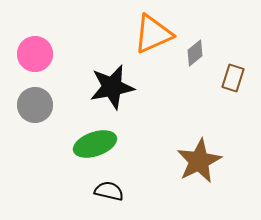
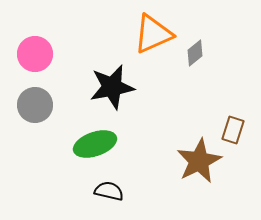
brown rectangle: moved 52 px down
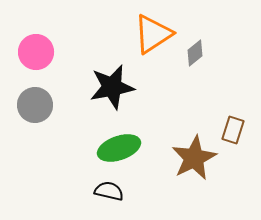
orange triangle: rotated 9 degrees counterclockwise
pink circle: moved 1 px right, 2 px up
green ellipse: moved 24 px right, 4 px down
brown star: moved 5 px left, 3 px up
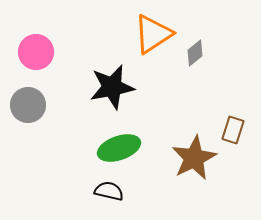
gray circle: moved 7 px left
